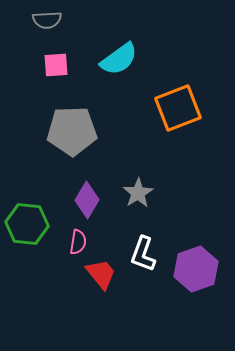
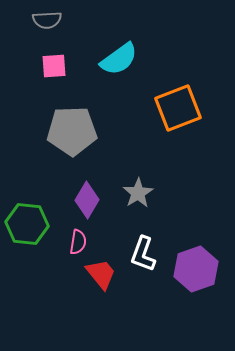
pink square: moved 2 px left, 1 px down
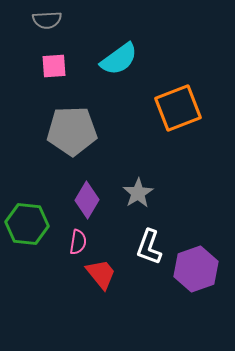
white L-shape: moved 6 px right, 7 px up
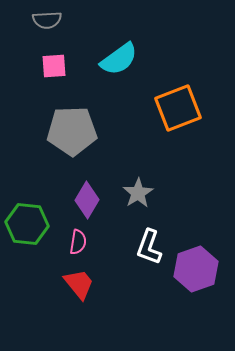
red trapezoid: moved 22 px left, 10 px down
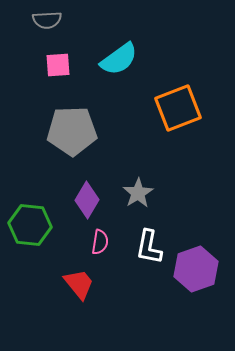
pink square: moved 4 px right, 1 px up
green hexagon: moved 3 px right, 1 px down
pink semicircle: moved 22 px right
white L-shape: rotated 9 degrees counterclockwise
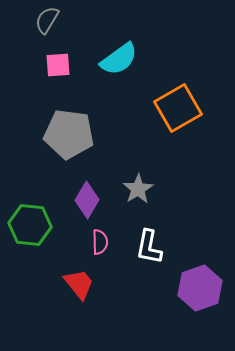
gray semicircle: rotated 124 degrees clockwise
orange square: rotated 9 degrees counterclockwise
gray pentagon: moved 3 px left, 3 px down; rotated 9 degrees clockwise
gray star: moved 4 px up
pink semicircle: rotated 10 degrees counterclockwise
purple hexagon: moved 4 px right, 19 px down
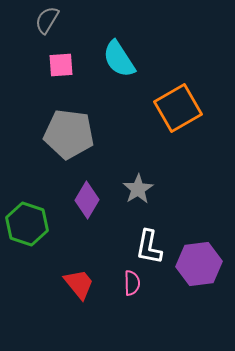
cyan semicircle: rotated 93 degrees clockwise
pink square: moved 3 px right
green hexagon: moved 3 px left, 1 px up; rotated 12 degrees clockwise
pink semicircle: moved 32 px right, 41 px down
purple hexagon: moved 1 px left, 24 px up; rotated 12 degrees clockwise
